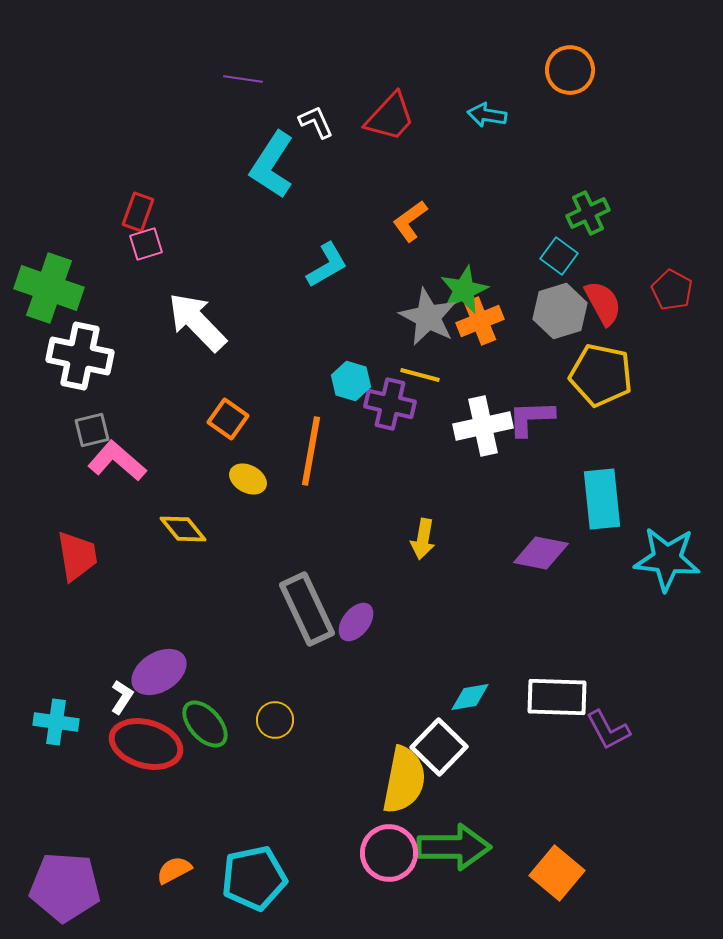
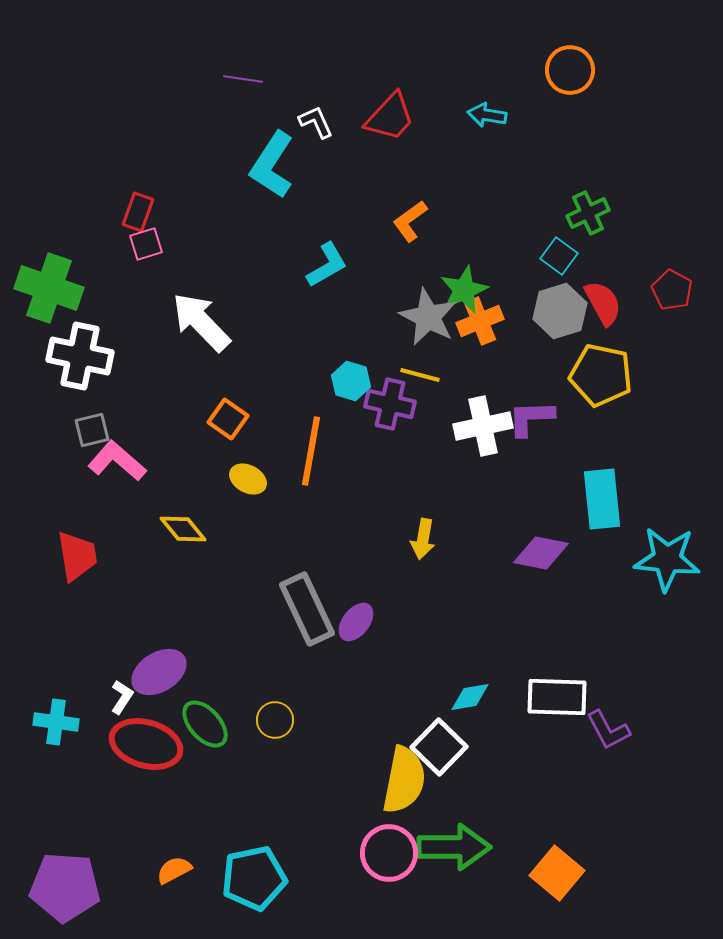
white arrow at (197, 322): moved 4 px right
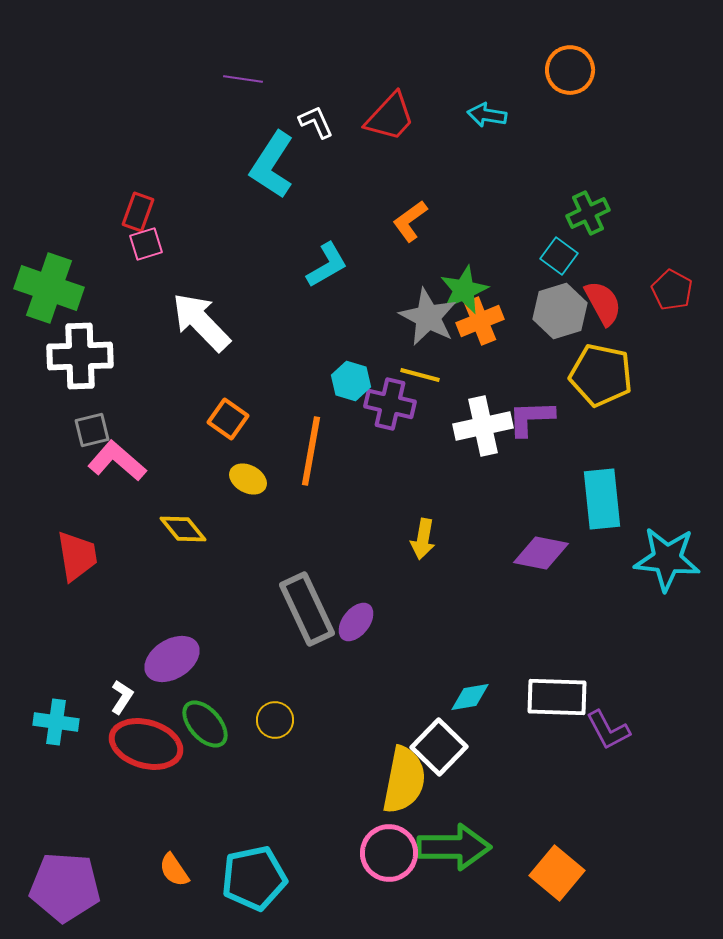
white cross at (80, 356): rotated 14 degrees counterclockwise
purple ellipse at (159, 672): moved 13 px right, 13 px up
orange semicircle at (174, 870): rotated 96 degrees counterclockwise
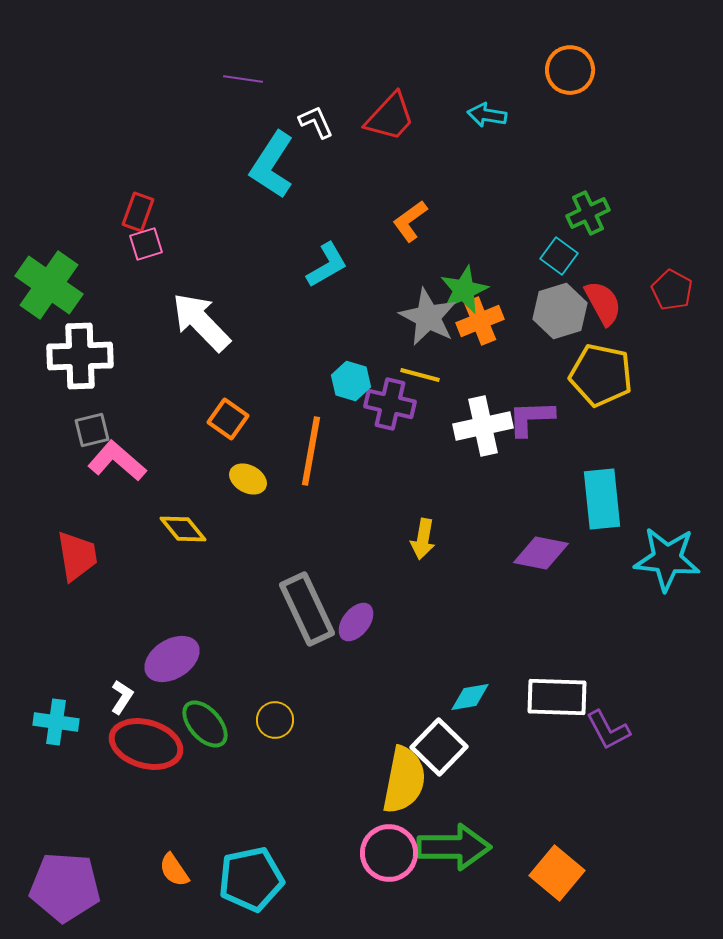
green cross at (49, 288): moved 3 px up; rotated 16 degrees clockwise
cyan pentagon at (254, 878): moved 3 px left, 1 px down
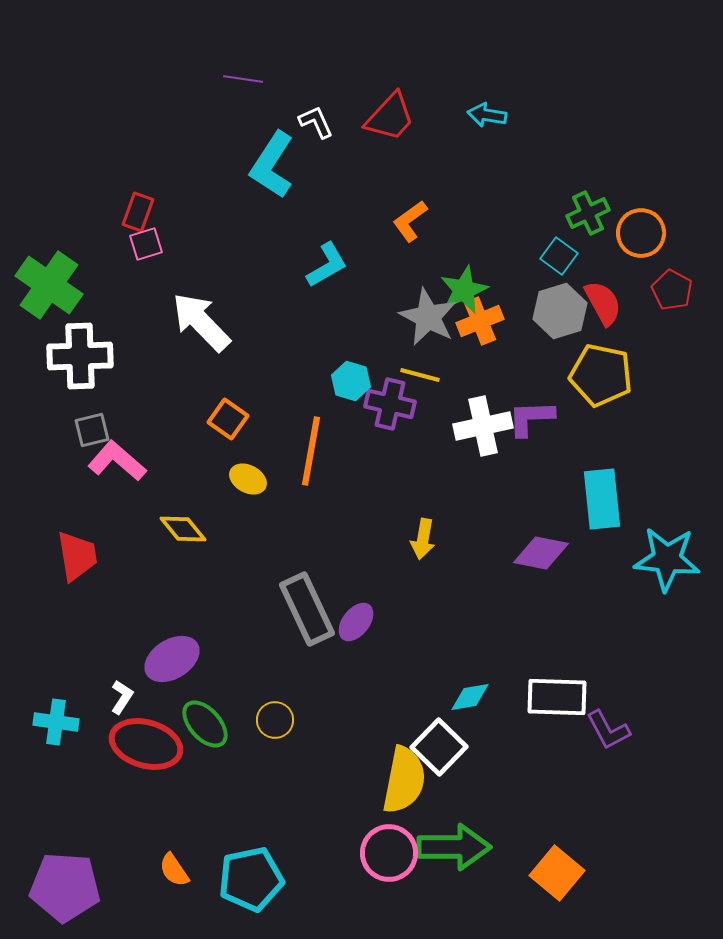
orange circle at (570, 70): moved 71 px right, 163 px down
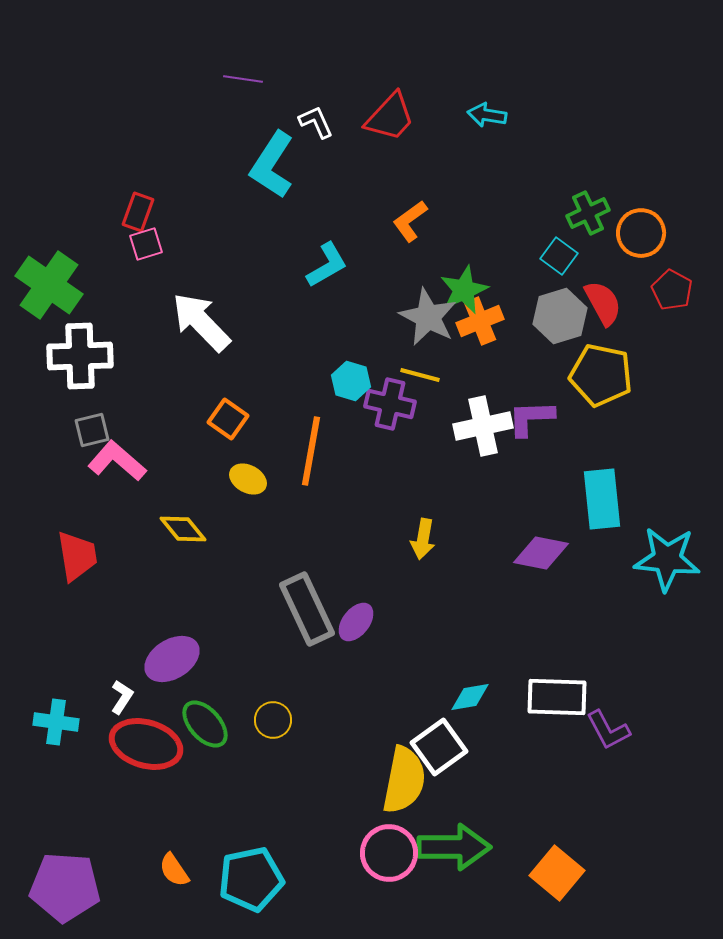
gray hexagon at (560, 311): moved 5 px down
yellow circle at (275, 720): moved 2 px left
white square at (439, 747): rotated 10 degrees clockwise
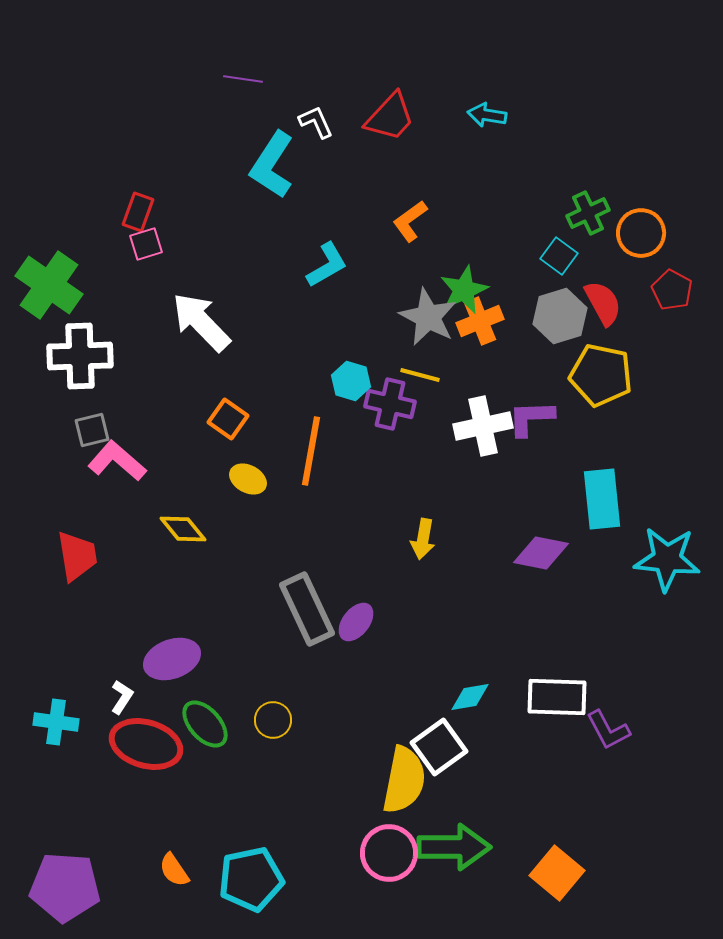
purple ellipse at (172, 659): rotated 12 degrees clockwise
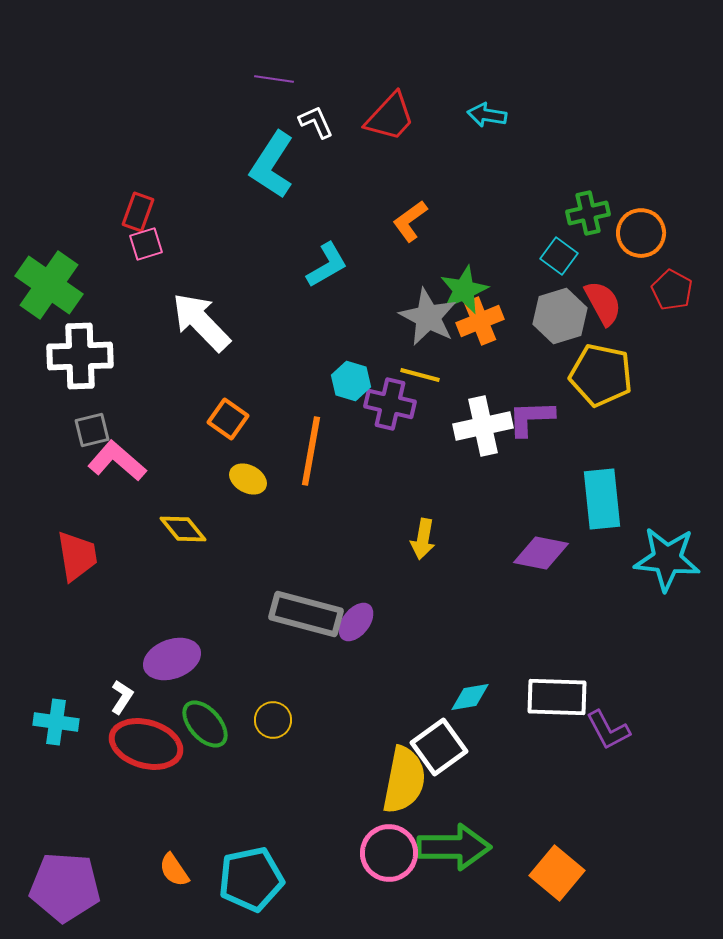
purple line at (243, 79): moved 31 px right
green cross at (588, 213): rotated 12 degrees clockwise
gray rectangle at (307, 609): moved 1 px left, 5 px down; rotated 50 degrees counterclockwise
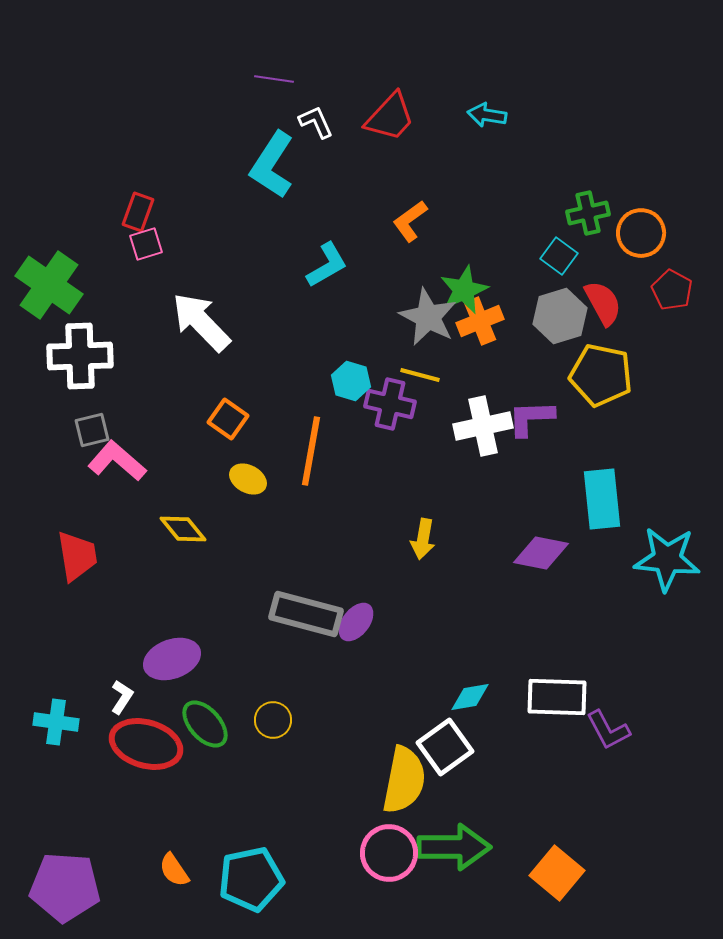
white square at (439, 747): moved 6 px right
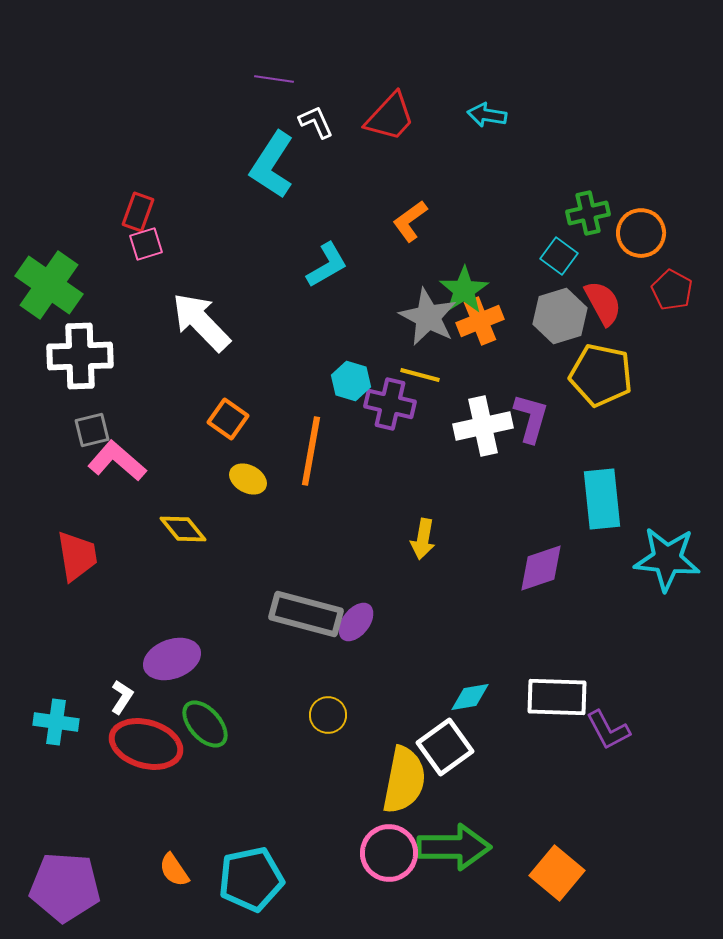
green star at (464, 290): rotated 9 degrees counterclockwise
purple L-shape at (531, 418): rotated 108 degrees clockwise
purple diamond at (541, 553): moved 15 px down; rotated 30 degrees counterclockwise
yellow circle at (273, 720): moved 55 px right, 5 px up
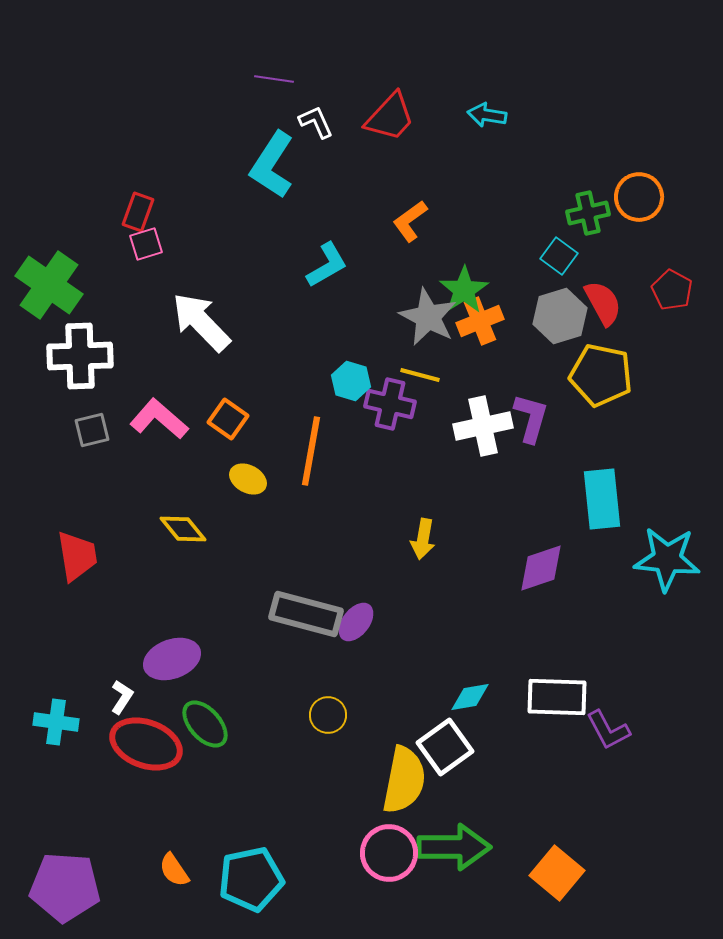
orange circle at (641, 233): moved 2 px left, 36 px up
pink L-shape at (117, 461): moved 42 px right, 42 px up
red ellipse at (146, 744): rotated 4 degrees clockwise
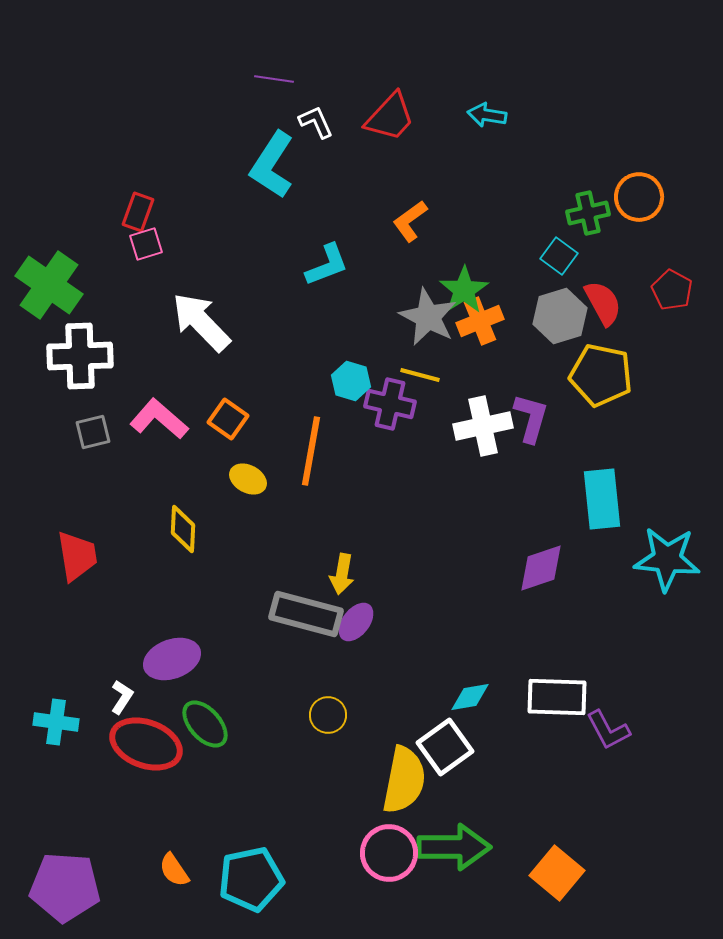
cyan L-shape at (327, 265): rotated 9 degrees clockwise
gray square at (92, 430): moved 1 px right, 2 px down
yellow diamond at (183, 529): rotated 42 degrees clockwise
yellow arrow at (423, 539): moved 81 px left, 35 px down
